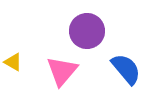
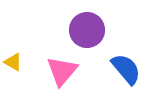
purple circle: moved 1 px up
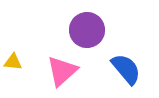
yellow triangle: rotated 24 degrees counterclockwise
pink triangle: rotated 8 degrees clockwise
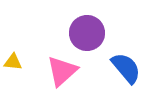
purple circle: moved 3 px down
blue semicircle: moved 1 px up
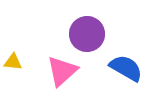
purple circle: moved 1 px down
blue semicircle: rotated 20 degrees counterclockwise
